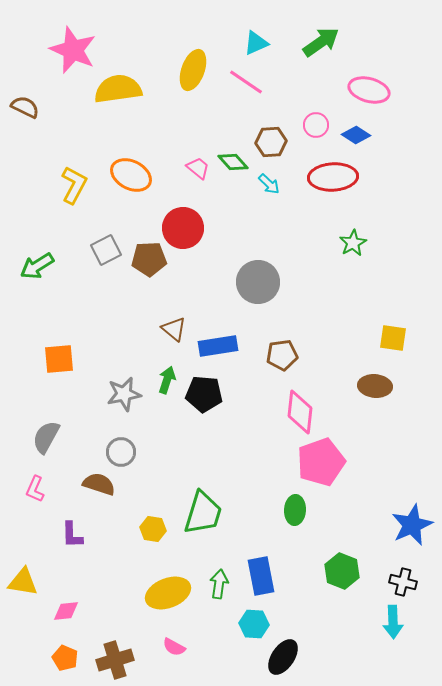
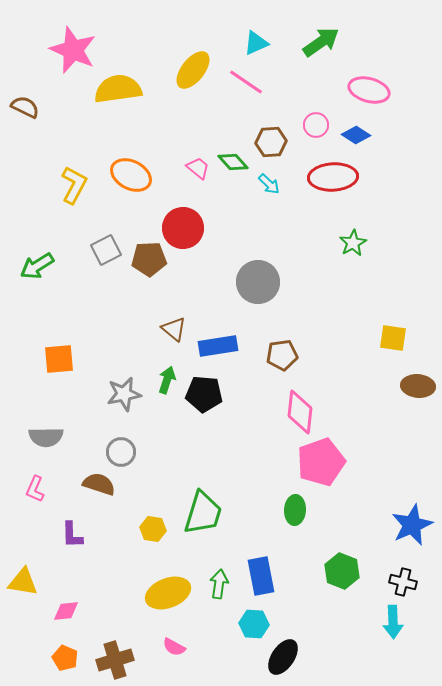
yellow ellipse at (193, 70): rotated 18 degrees clockwise
brown ellipse at (375, 386): moved 43 px right
gray semicircle at (46, 437): rotated 120 degrees counterclockwise
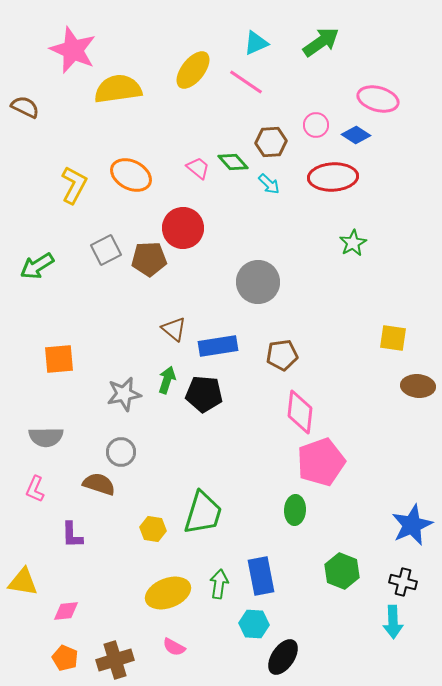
pink ellipse at (369, 90): moved 9 px right, 9 px down
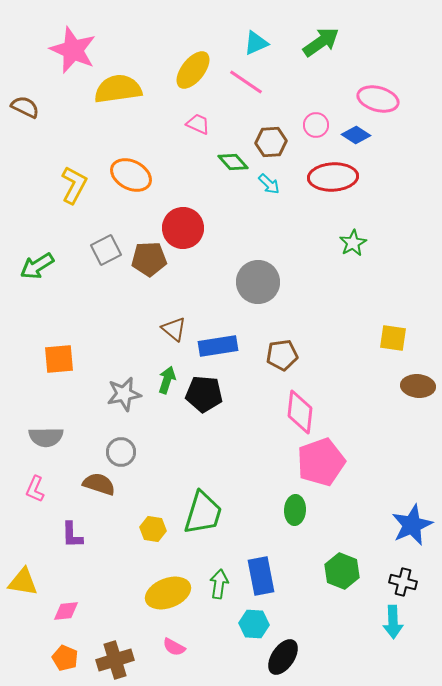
pink trapezoid at (198, 168): moved 44 px up; rotated 15 degrees counterclockwise
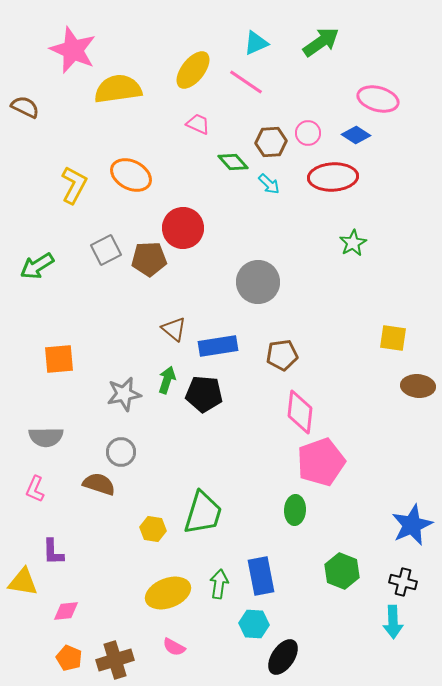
pink circle at (316, 125): moved 8 px left, 8 px down
purple L-shape at (72, 535): moved 19 px left, 17 px down
orange pentagon at (65, 658): moved 4 px right
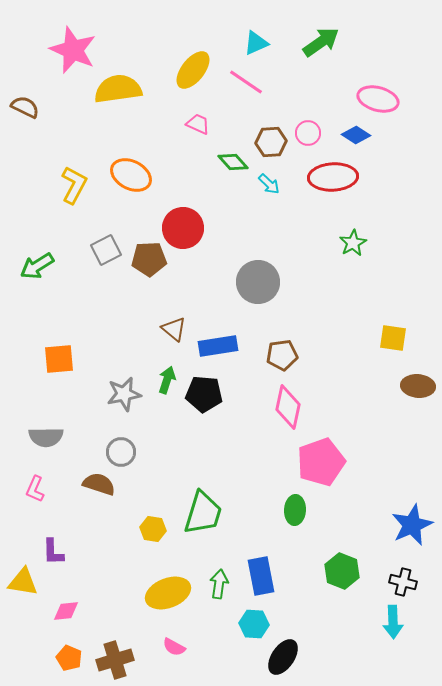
pink diamond at (300, 412): moved 12 px left, 5 px up; rotated 6 degrees clockwise
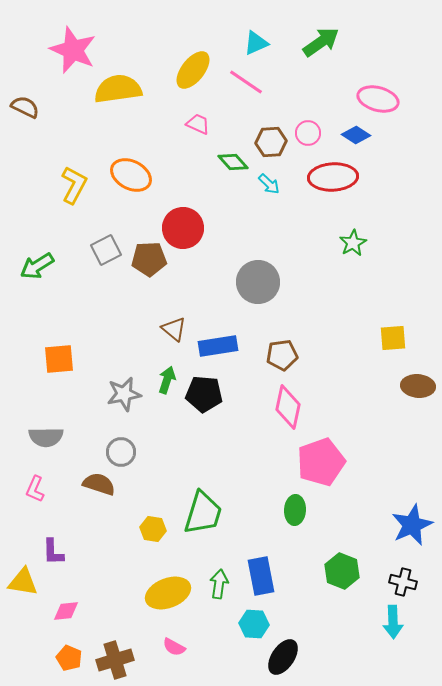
yellow square at (393, 338): rotated 12 degrees counterclockwise
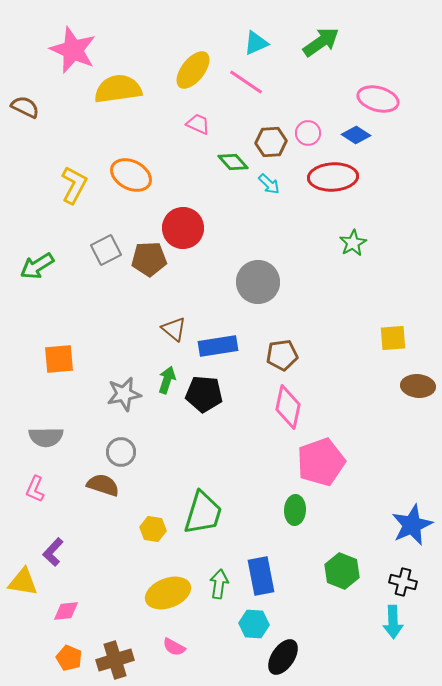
brown semicircle at (99, 484): moved 4 px right, 1 px down
purple L-shape at (53, 552): rotated 44 degrees clockwise
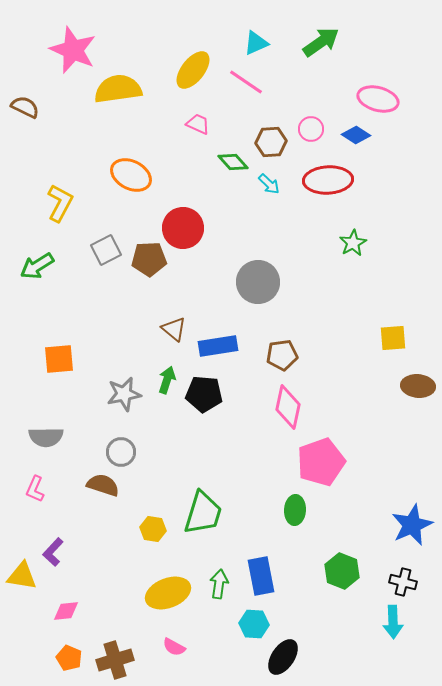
pink circle at (308, 133): moved 3 px right, 4 px up
red ellipse at (333, 177): moved 5 px left, 3 px down
yellow L-shape at (74, 185): moved 14 px left, 18 px down
yellow triangle at (23, 582): moved 1 px left, 6 px up
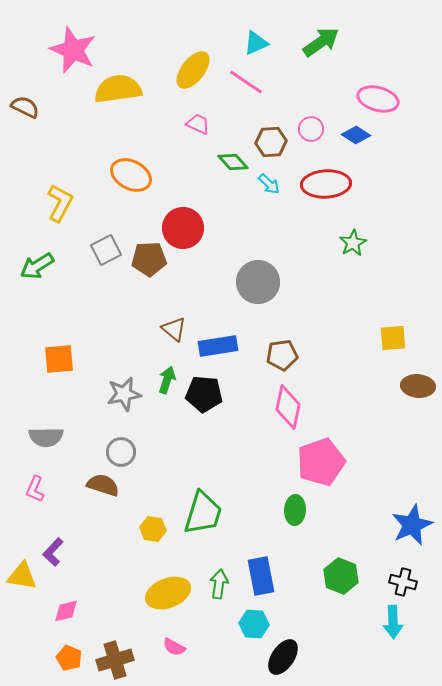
red ellipse at (328, 180): moved 2 px left, 4 px down
green hexagon at (342, 571): moved 1 px left, 5 px down
pink diamond at (66, 611): rotated 8 degrees counterclockwise
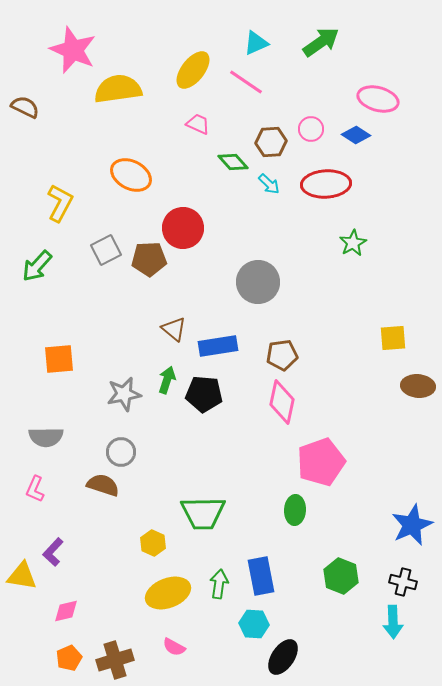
green arrow at (37, 266): rotated 16 degrees counterclockwise
pink diamond at (288, 407): moved 6 px left, 5 px up
green trapezoid at (203, 513): rotated 72 degrees clockwise
yellow hexagon at (153, 529): moved 14 px down; rotated 15 degrees clockwise
orange pentagon at (69, 658): rotated 25 degrees clockwise
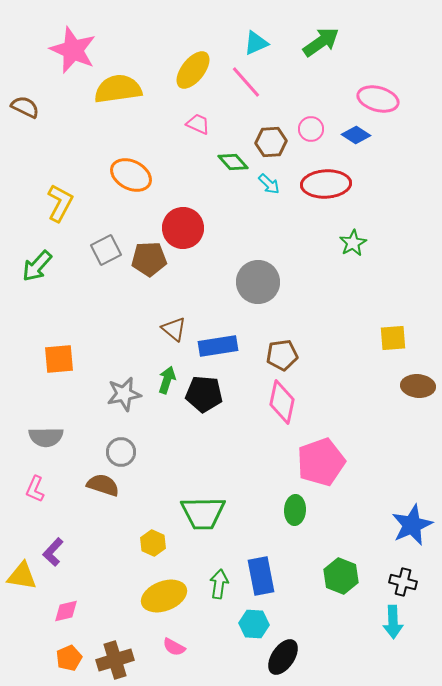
pink line at (246, 82): rotated 15 degrees clockwise
yellow ellipse at (168, 593): moved 4 px left, 3 px down
